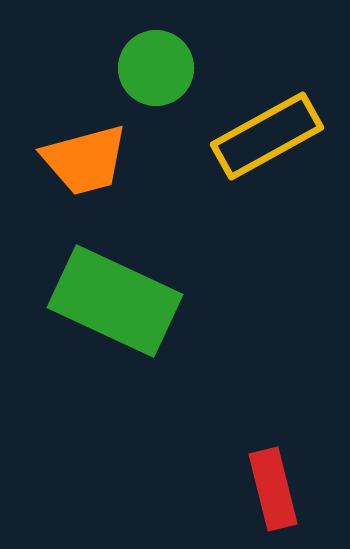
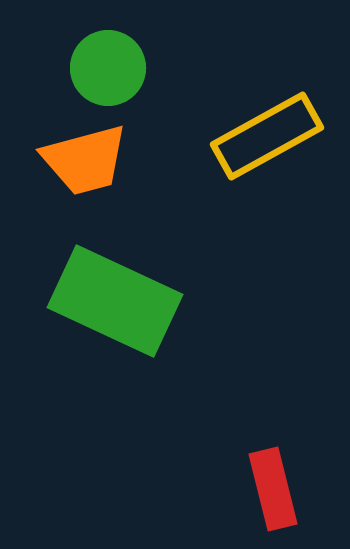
green circle: moved 48 px left
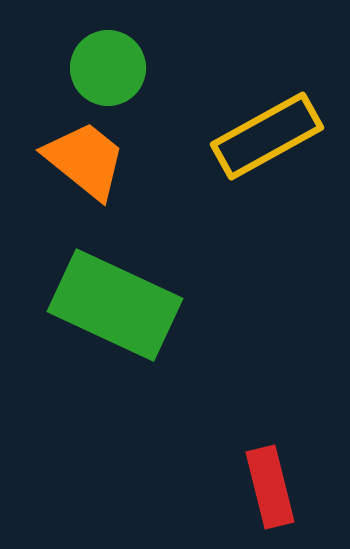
orange trapezoid: rotated 126 degrees counterclockwise
green rectangle: moved 4 px down
red rectangle: moved 3 px left, 2 px up
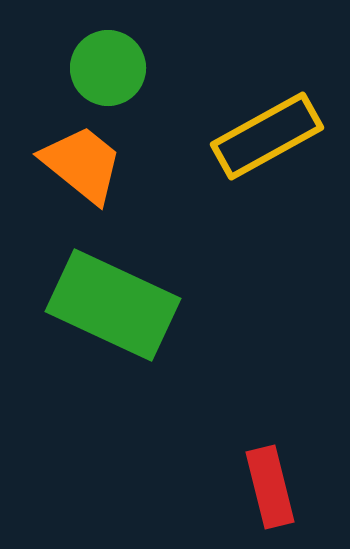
orange trapezoid: moved 3 px left, 4 px down
green rectangle: moved 2 px left
